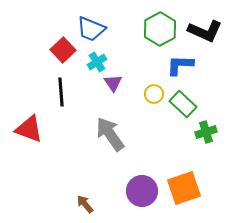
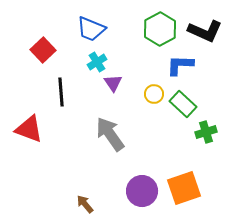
red square: moved 20 px left
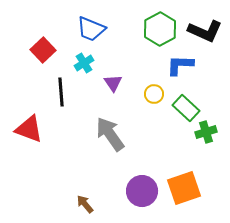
cyan cross: moved 13 px left, 1 px down
green rectangle: moved 3 px right, 4 px down
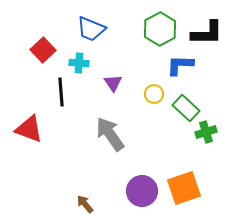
black L-shape: moved 2 px right, 2 px down; rotated 24 degrees counterclockwise
cyan cross: moved 5 px left; rotated 36 degrees clockwise
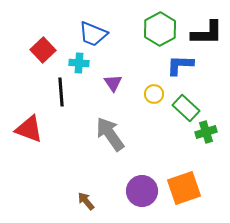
blue trapezoid: moved 2 px right, 5 px down
brown arrow: moved 1 px right, 3 px up
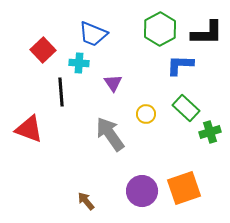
yellow circle: moved 8 px left, 20 px down
green cross: moved 4 px right
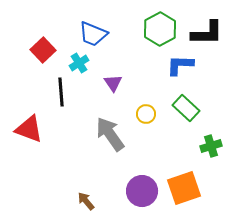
cyan cross: rotated 36 degrees counterclockwise
green cross: moved 1 px right, 14 px down
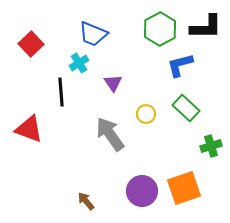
black L-shape: moved 1 px left, 6 px up
red square: moved 12 px left, 6 px up
blue L-shape: rotated 16 degrees counterclockwise
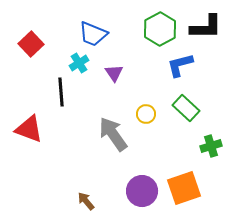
purple triangle: moved 1 px right, 10 px up
gray arrow: moved 3 px right
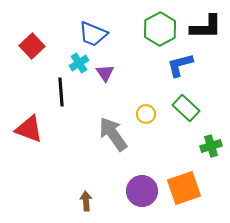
red square: moved 1 px right, 2 px down
purple triangle: moved 9 px left
brown arrow: rotated 36 degrees clockwise
